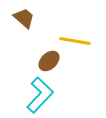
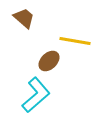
cyan L-shape: moved 4 px left; rotated 6 degrees clockwise
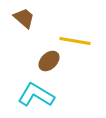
cyan L-shape: rotated 108 degrees counterclockwise
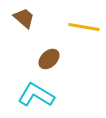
yellow line: moved 9 px right, 14 px up
brown ellipse: moved 2 px up
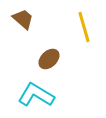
brown trapezoid: moved 1 px left, 1 px down
yellow line: rotated 64 degrees clockwise
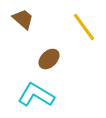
yellow line: rotated 20 degrees counterclockwise
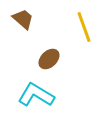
yellow line: rotated 16 degrees clockwise
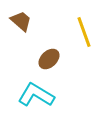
brown trapezoid: moved 2 px left, 2 px down
yellow line: moved 5 px down
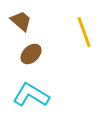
brown ellipse: moved 18 px left, 5 px up
cyan L-shape: moved 5 px left
